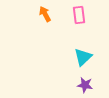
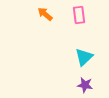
orange arrow: rotated 21 degrees counterclockwise
cyan triangle: moved 1 px right
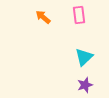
orange arrow: moved 2 px left, 3 px down
purple star: rotated 28 degrees counterclockwise
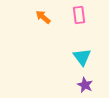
cyan triangle: moved 2 px left; rotated 24 degrees counterclockwise
purple star: rotated 28 degrees counterclockwise
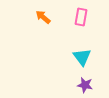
pink rectangle: moved 2 px right, 2 px down; rotated 18 degrees clockwise
purple star: rotated 14 degrees counterclockwise
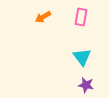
orange arrow: rotated 70 degrees counterclockwise
purple star: moved 1 px right
